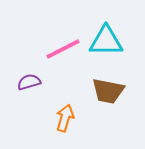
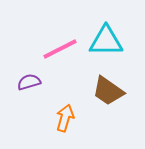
pink line: moved 3 px left
brown trapezoid: rotated 24 degrees clockwise
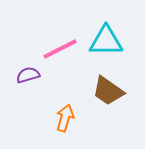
purple semicircle: moved 1 px left, 7 px up
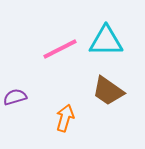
purple semicircle: moved 13 px left, 22 px down
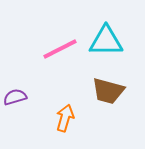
brown trapezoid: rotated 20 degrees counterclockwise
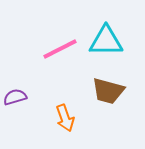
orange arrow: rotated 144 degrees clockwise
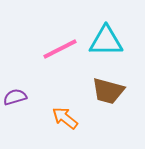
orange arrow: rotated 148 degrees clockwise
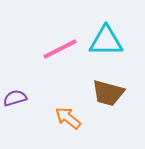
brown trapezoid: moved 2 px down
purple semicircle: moved 1 px down
orange arrow: moved 3 px right
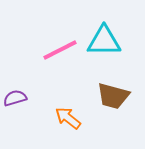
cyan triangle: moved 2 px left
pink line: moved 1 px down
brown trapezoid: moved 5 px right, 3 px down
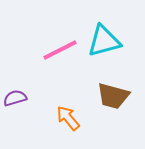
cyan triangle: rotated 15 degrees counterclockwise
orange arrow: rotated 12 degrees clockwise
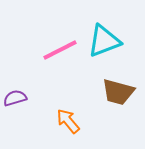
cyan triangle: rotated 6 degrees counterclockwise
brown trapezoid: moved 5 px right, 4 px up
orange arrow: moved 3 px down
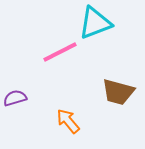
cyan triangle: moved 9 px left, 18 px up
pink line: moved 2 px down
